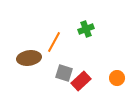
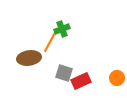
green cross: moved 24 px left
orange line: moved 4 px left
red rectangle: rotated 18 degrees clockwise
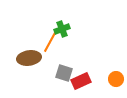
orange circle: moved 1 px left, 1 px down
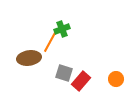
red rectangle: rotated 24 degrees counterclockwise
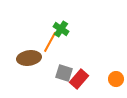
green cross: moved 1 px left; rotated 35 degrees counterclockwise
red rectangle: moved 2 px left, 2 px up
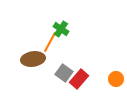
brown ellipse: moved 4 px right, 1 px down
gray square: rotated 18 degrees clockwise
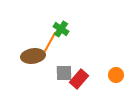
brown ellipse: moved 3 px up
gray square: rotated 36 degrees counterclockwise
orange circle: moved 4 px up
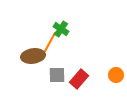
gray square: moved 7 px left, 2 px down
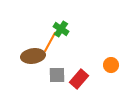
orange circle: moved 5 px left, 10 px up
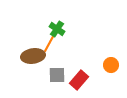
green cross: moved 4 px left
red rectangle: moved 1 px down
